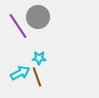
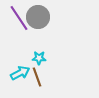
purple line: moved 1 px right, 8 px up
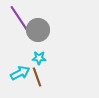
gray circle: moved 13 px down
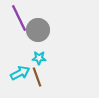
purple line: rotated 8 degrees clockwise
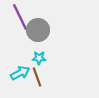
purple line: moved 1 px right, 1 px up
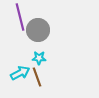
purple line: rotated 12 degrees clockwise
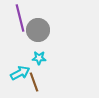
purple line: moved 1 px down
brown line: moved 3 px left, 5 px down
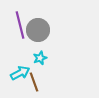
purple line: moved 7 px down
cyan star: moved 1 px right; rotated 24 degrees counterclockwise
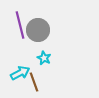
cyan star: moved 4 px right; rotated 24 degrees counterclockwise
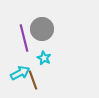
purple line: moved 4 px right, 13 px down
gray circle: moved 4 px right, 1 px up
brown line: moved 1 px left, 2 px up
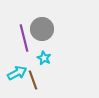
cyan arrow: moved 3 px left
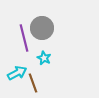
gray circle: moved 1 px up
brown line: moved 3 px down
